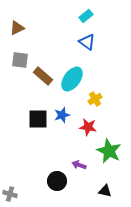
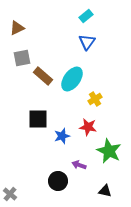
blue triangle: rotated 30 degrees clockwise
gray square: moved 2 px right, 2 px up; rotated 18 degrees counterclockwise
blue star: moved 21 px down
black circle: moved 1 px right
gray cross: rotated 24 degrees clockwise
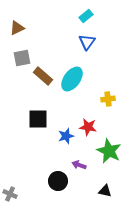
yellow cross: moved 13 px right; rotated 24 degrees clockwise
blue star: moved 4 px right
gray cross: rotated 16 degrees counterclockwise
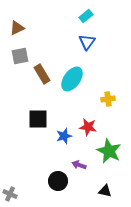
gray square: moved 2 px left, 2 px up
brown rectangle: moved 1 px left, 2 px up; rotated 18 degrees clockwise
blue star: moved 2 px left
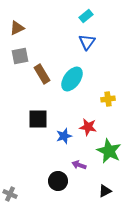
black triangle: rotated 40 degrees counterclockwise
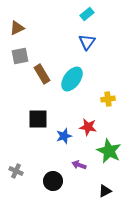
cyan rectangle: moved 1 px right, 2 px up
black circle: moved 5 px left
gray cross: moved 6 px right, 23 px up
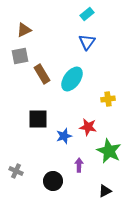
brown triangle: moved 7 px right, 2 px down
purple arrow: rotated 72 degrees clockwise
